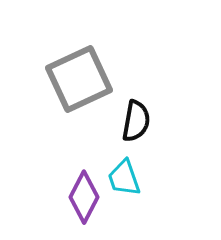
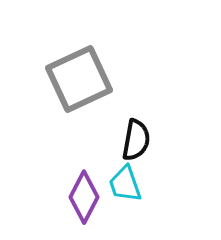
black semicircle: moved 19 px down
cyan trapezoid: moved 1 px right, 6 px down
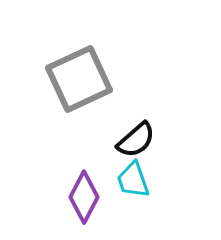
black semicircle: rotated 39 degrees clockwise
cyan trapezoid: moved 8 px right, 4 px up
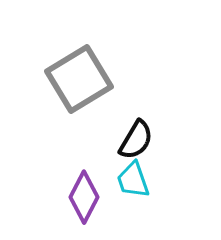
gray square: rotated 6 degrees counterclockwise
black semicircle: rotated 18 degrees counterclockwise
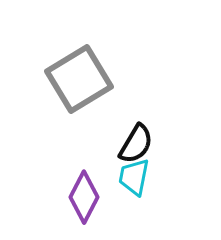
black semicircle: moved 4 px down
cyan trapezoid: moved 1 px right, 3 px up; rotated 30 degrees clockwise
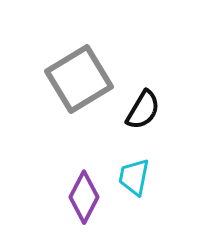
black semicircle: moved 7 px right, 34 px up
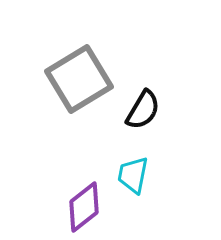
cyan trapezoid: moved 1 px left, 2 px up
purple diamond: moved 10 px down; rotated 24 degrees clockwise
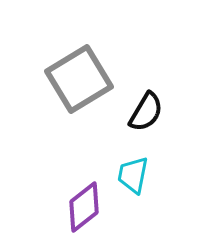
black semicircle: moved 3 px right, 2 px down
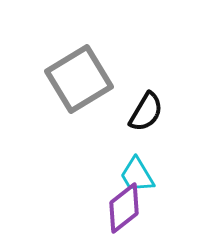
cyan trapezoid: moved 4 px right; rotated 42 degrees counterclockwise
purple diamond: moved 40 px right, 1 px down
